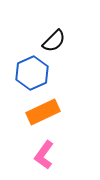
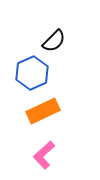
orange rectangle: moved 1 px up
pink L-shape: rotated 12 degrees clockwise
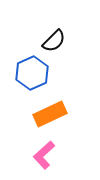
orange rectangle: moved 7 px right, 3 px down
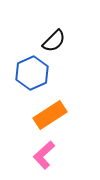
orange rectangle: moved 1 px down; rotated 8 degrees counterclockwise
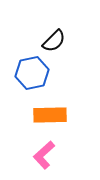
blue hexagon: rotated 12 degrees clockwise
orange rectangle: rotated 32 degrees clockwise
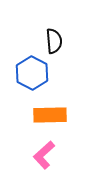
black semicircle: rotated 50 degrees counterclockwise
blue hexagon: rotated 20 degrees counterclockwise
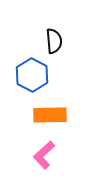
blue hexagon: moved 2 px down
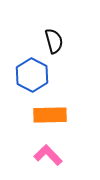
black semicircle: rotated 10 degrees counterclockwise
pink L-shape: moved 4 px right; rotated 88 degrees clockwise
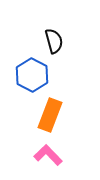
orange rectangle: rotated 68 degrees counterclockwise
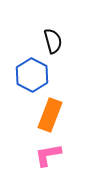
black semicircle: moved 1 px left
pink L-shape: rotated 56 degrees counterclockwise
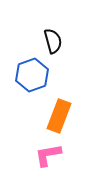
blue hexagon: rotated 12 degrees clockwise
orange rectangle: moved 9 px right, 1 px down
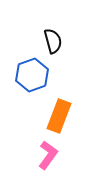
pink L-shape: rotated 136 degrees clockwise
